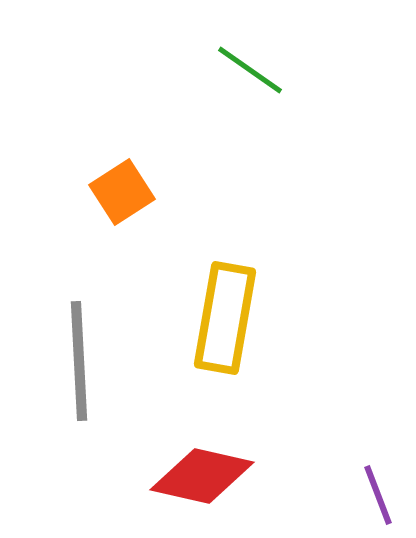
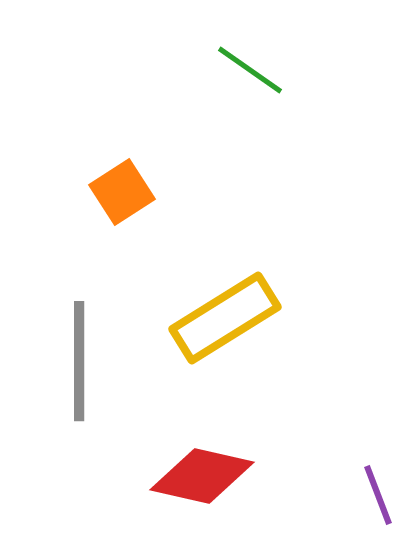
yellow rectangle: rotated 48 degrees clockwise
gray line: rotated 3 degrees clockwise
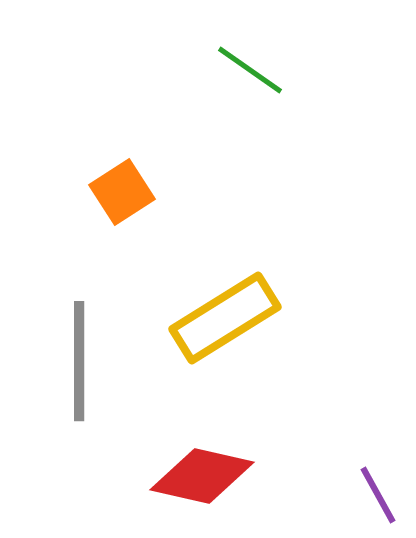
purple line: rotated 8 degrees counterclockwise
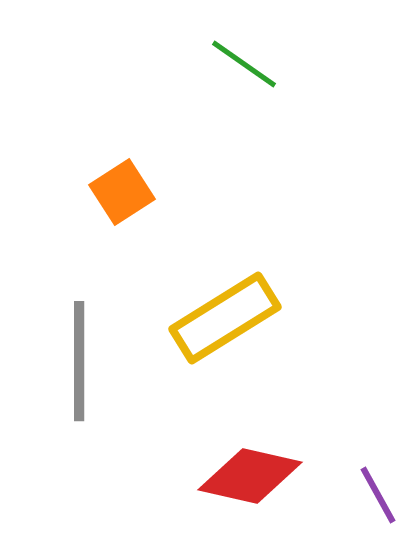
green line: moved 6 px left, 6 px up
red diamond: moved 48 px right
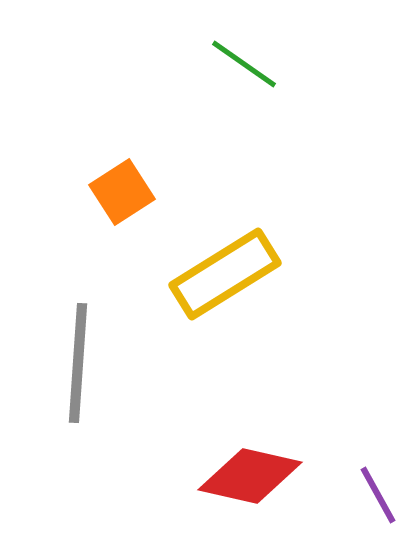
yellow rectangle: moved 44 px up
gray line: moved 1 px left, 2 px down; rotated 4 degrees clockwise
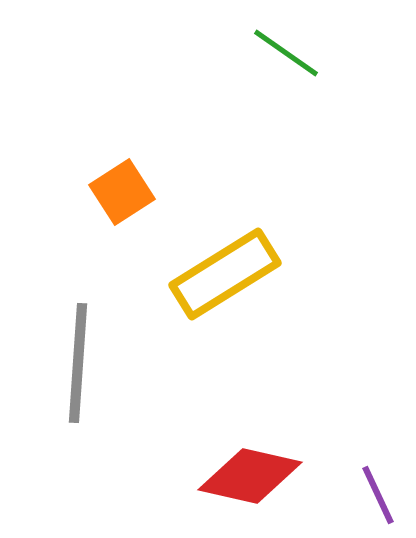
green line: moved 42 px right, 11 px up
purple line: rotated 4 degrees clockwise
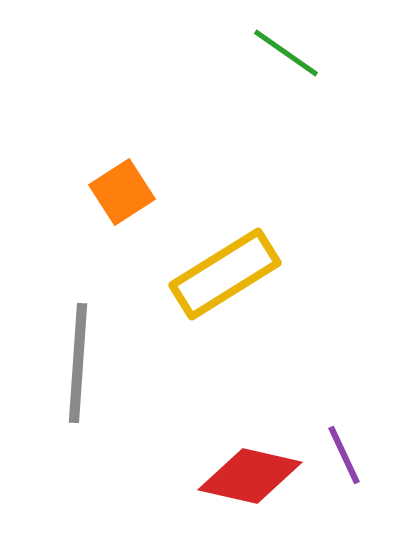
purple line: moved 34 px left, 40 px up
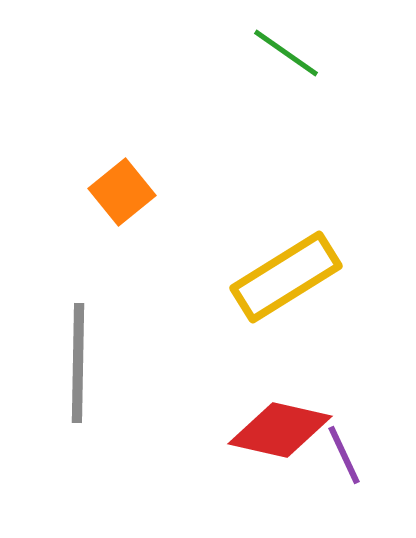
orange square: rotated 6 degrees counterclockwise
yellow rectangle: moved 61 px right, 3 px down
gray line: rotated 3 degrees counterclockwise
red diamond: moved 30 px right, 46 px up
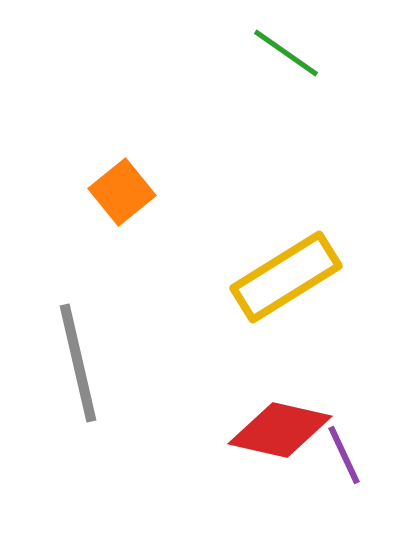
gray line: rotated 14 degrees counterclockwise
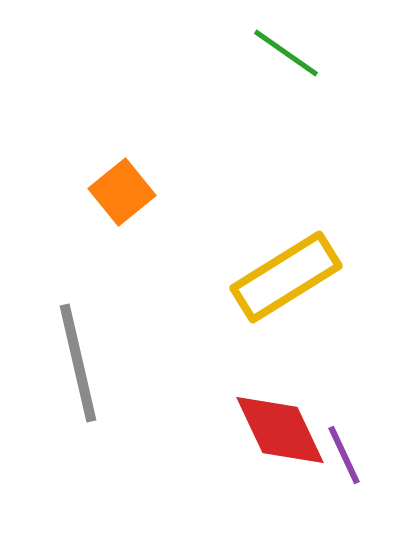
red diamond: rotated 52 degrees clockwise
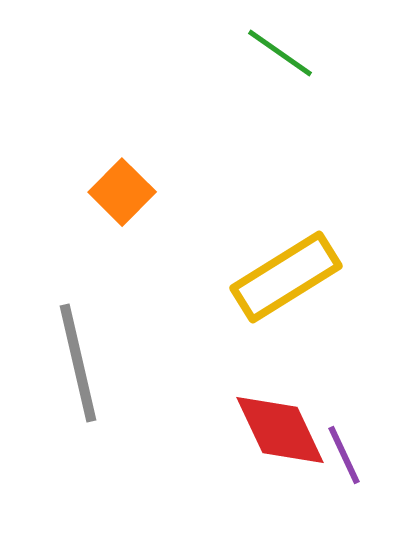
green line: moved 6 px left
orange square: rotated 6 degrees counterclockwise
